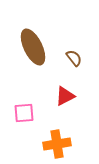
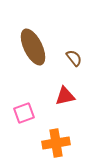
red triangle: rotated 15 degrees clockwise
pink square: rotated 15 degrees counterclockwise
orange cross: moved 1 px left, 1 px up
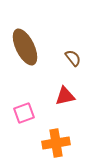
brown ellipse: moved 8 px left
brown semicircle: moved 1 px left
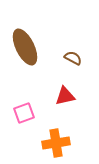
brown semicircle: rotated 24 degrees counterclockwise
